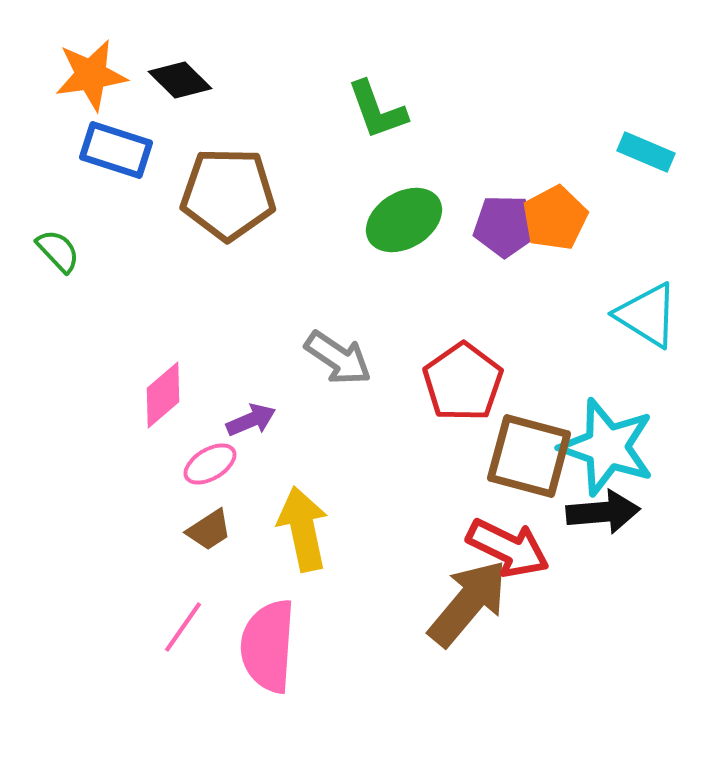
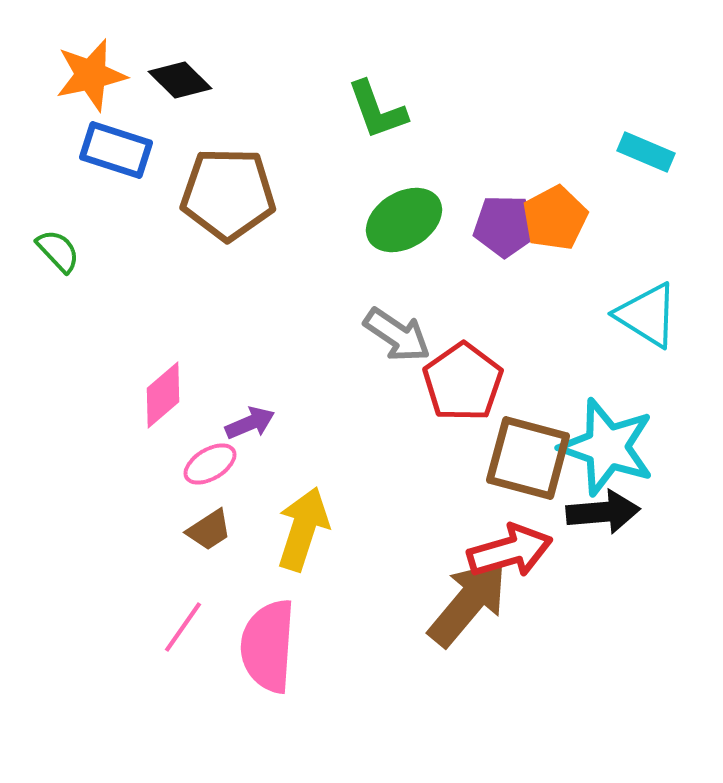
orange star: rotated 4 degrees counterclockwise
gray arrow: moved 59 px right, 23 px up
purple arrow: moved 1 px left, 3 px down
brown square: moved 1 px left, 2 px down
yellow arrow: rotated 30 degrees clockwise
red arrow: moved 2 px right, 3 px down; rotated 42 degrees counterclockwise
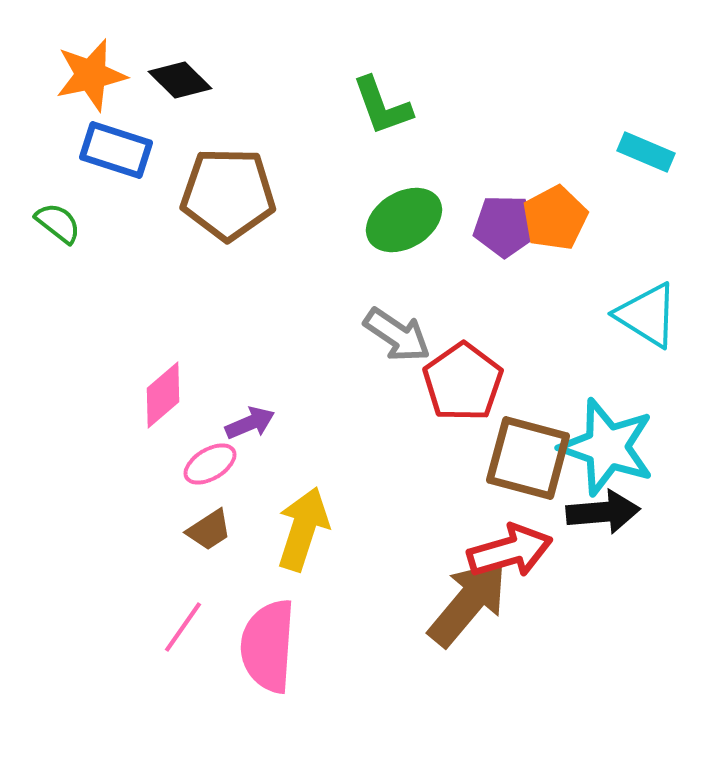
green L-shape: moved 5 px right, 4 px up
green semicircle: moved 28 px up; rotated 9 degrees counterclockwise
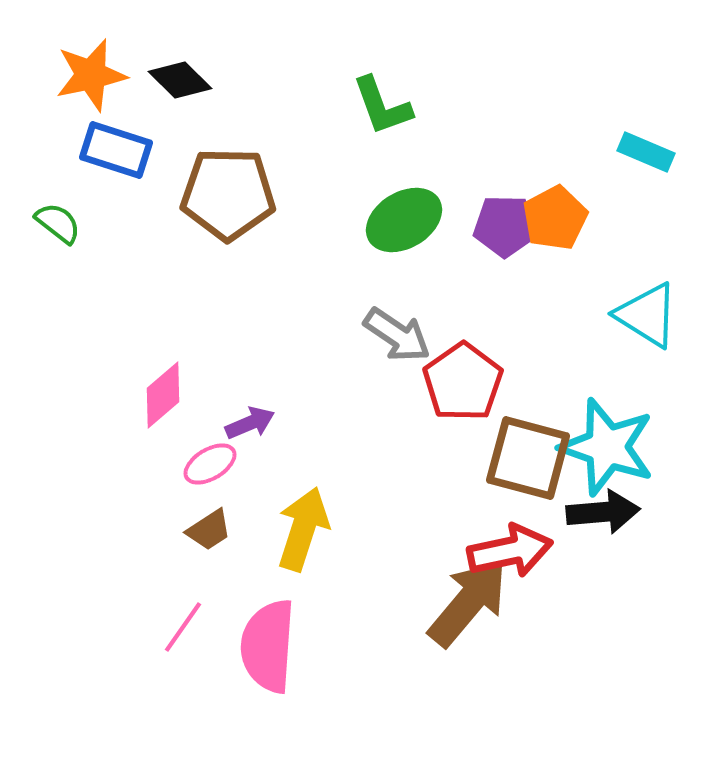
red arrow: rotated 4 degrees clockwise
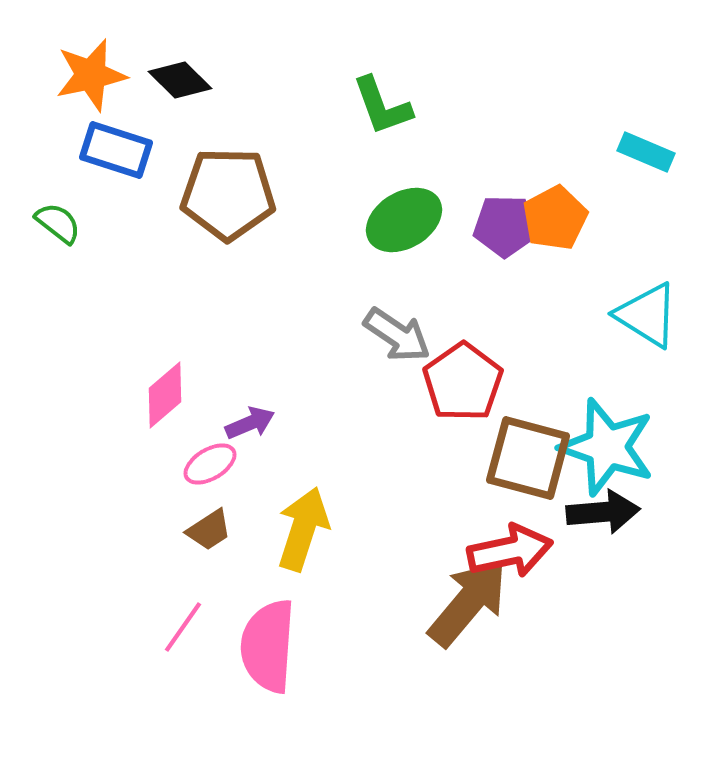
pink diamond: moved 2 px right
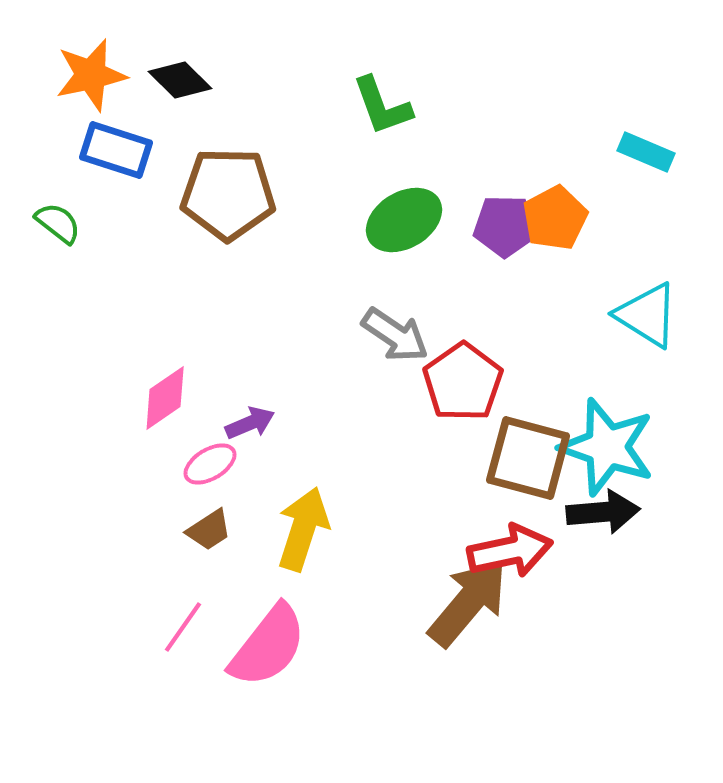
gray arrow: moved 2 px left
pink diamond: moved 3 px down; rotated 6 degrees clockwise
pink semicircle: rotated 146 degrees counterclockwise
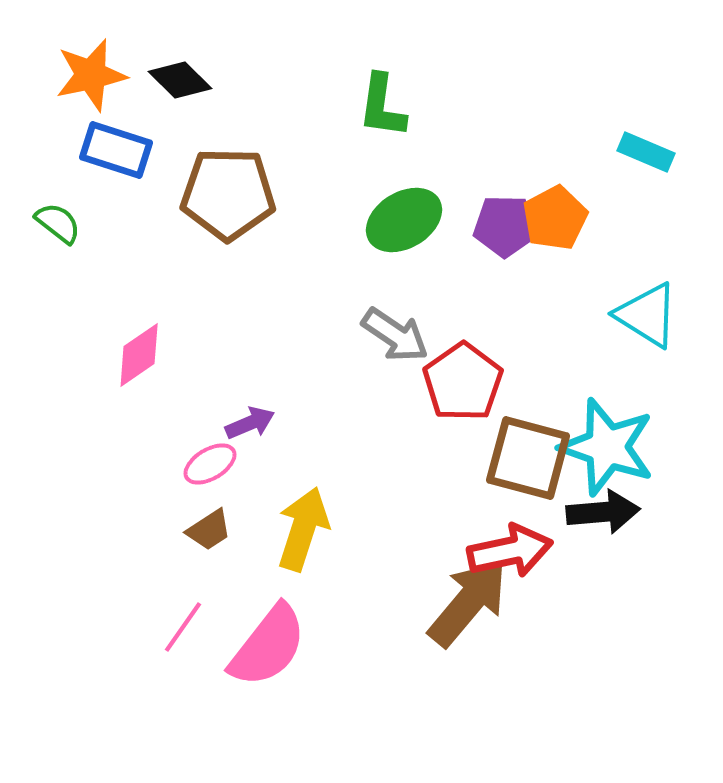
green L-shape: rotated 28 degrees clockwise
pink diamond: moved 26 px left, 43 px up
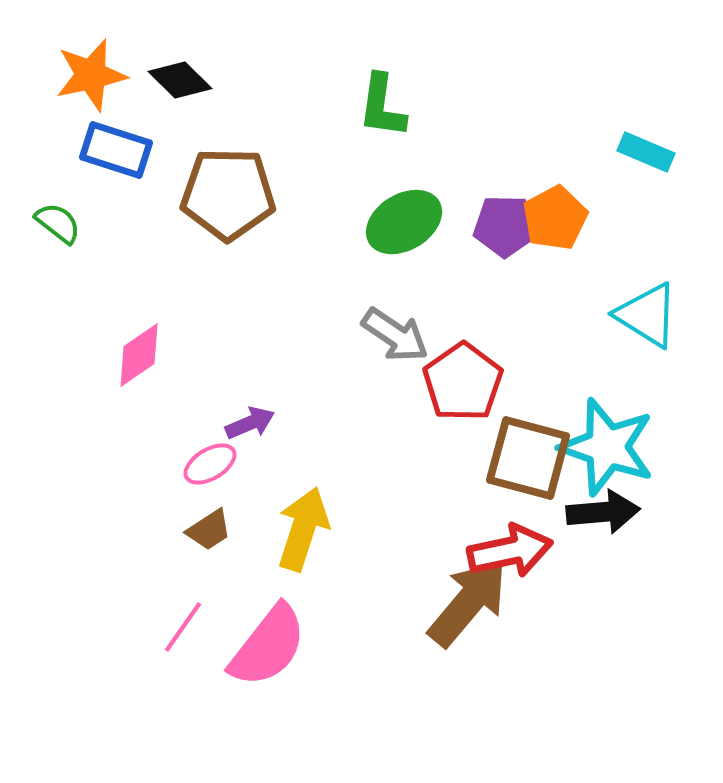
green ellipse: moved 2 px down
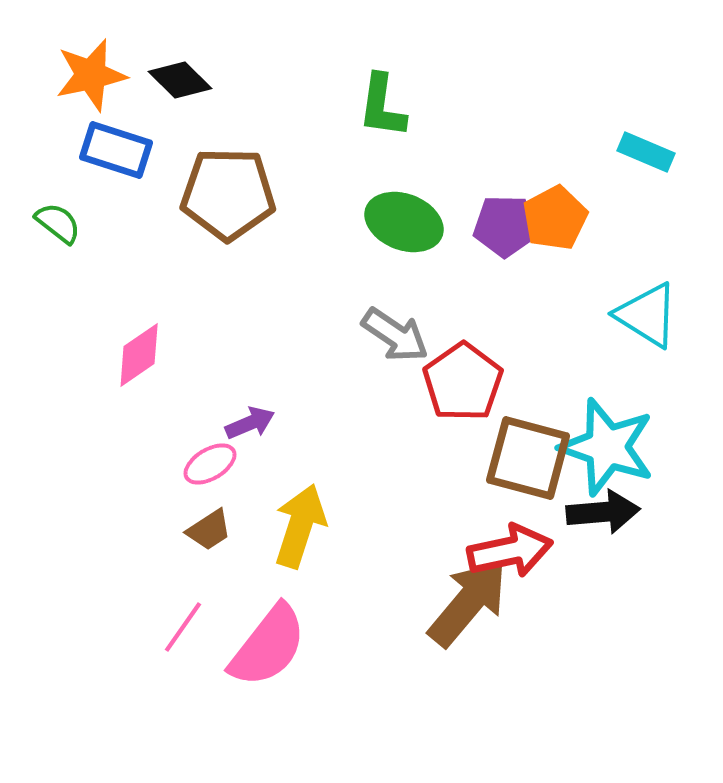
green ellipse: rotated 52 degrees clockwise
yellow arrow: moved 3 px left, 3 px up
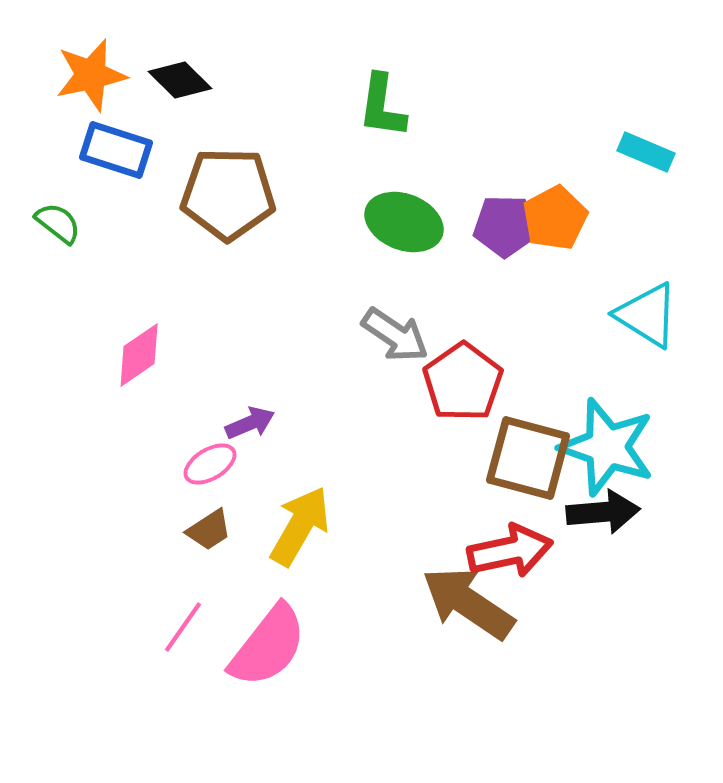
yellow arrow: rotated 12 degrees clockwise
brown arrow: rotated 96 degrees counterclockwise
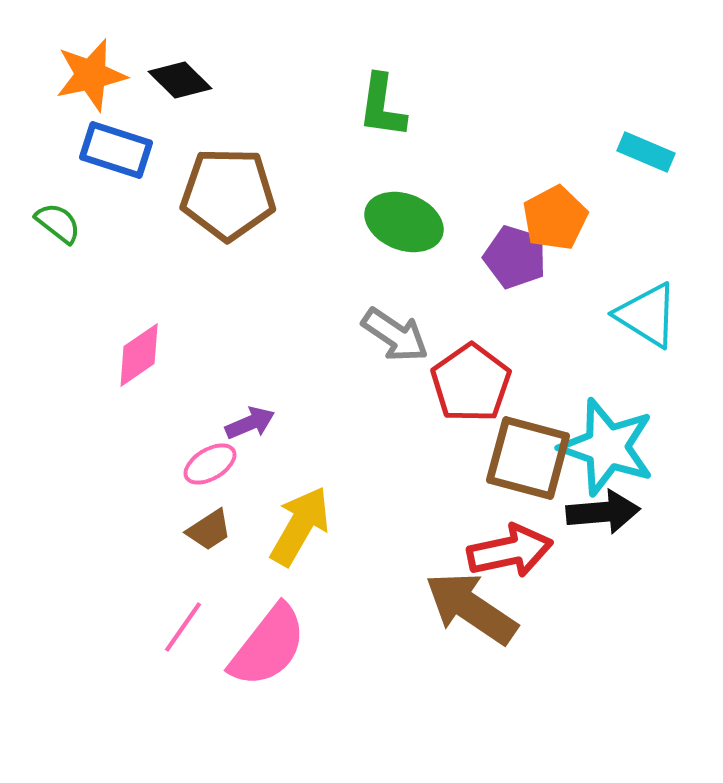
purple pentagon: moved 10 px right, 31 px down; rotated 16 degrees clockwise
red pentagon: moved 8 px right, 1 px down
brown arrow: moved 3 px right, 5 px down
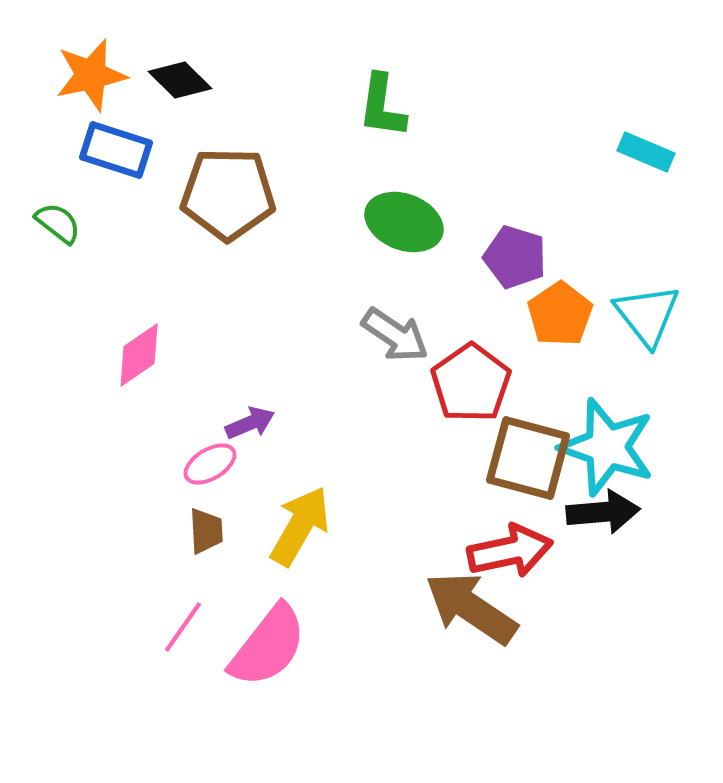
orange pentagon: moved 5 px right, 96 px down; rotated 6 degrees counterclockwise
cyan triangle: rotated 20 degrees clockwise
brown trapezoid: moved 3 px left, 1 px down; rotated 60 degrees counterclockwise
